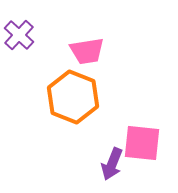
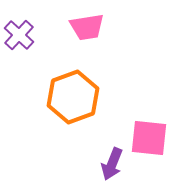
pink trapezoid: moved 24 px up
orange hexagon: rotated 18 degrees clockwise
pink square: moved 7 px right, 5 px up
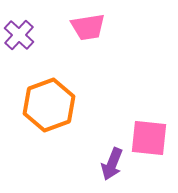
pink trapezoid: moved 1 px right
orange hexagon: moved 24 px left, 8 px down
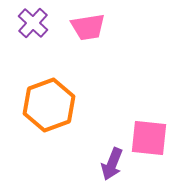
purple cross: moved 14 px right, 12 px up
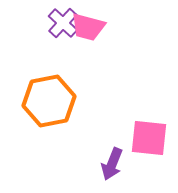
purple cross: moved 30 px right
pink trapezoid: rotated 24 degrees clockwise
orange hexagon: moved 4 px up; rotated 9 degrees clockwise
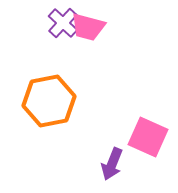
pink square: moved 1 px left, 1 px up; rotated 18 degrees clockwise
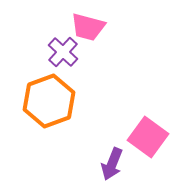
purple cross: moved 29 px down
orange hexagon: rotated 9 degrees counterclockwise
pink square: rotated 12 degrees clockwise
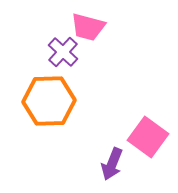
orange hexagon: rotated 18 degrees clockwise
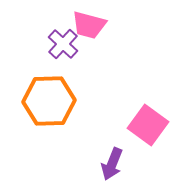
pink trapezoid: moved 1 px right, 2 px up
purple cross: moved 8 px up
pink square: moved 12 px up
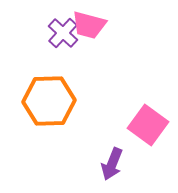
purple cross: moved 11 px up
